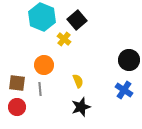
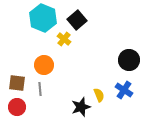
cyan hexagon: moved 1 px right, 1 px down
yellow semicircle: moved 21 px right, 14 px down
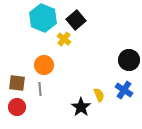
black square: moved 1 px left
black star: rotated 18 degrees counterclockwise
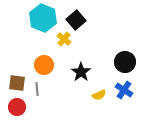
black circle: moved 4 px left, 2 px down
gray line: moved 3 px left
yellow semicircle: rotated 88 degrees clockwise
black star: moved 35 px up
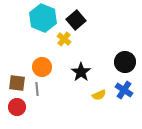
orange circle: moved 2 px left, 2 px down
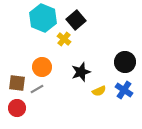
black star: rotated 18 degrees clockwise
gray line: rotated 64 degrees clockwise
yellow semicircle: moved 4 px up
red circle: moved 1 px down
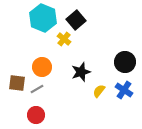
yellow semicircle: rotated 152 degrees clockwise
red circle: moved 19 px right, 7 px down
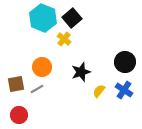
black square: moved 4 px left, 2 px up
brown square: moved 1 px left, 1 px down; rotated 18 degrees counterclockwise
red circle: moved 17 px left
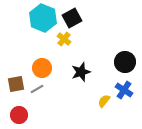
black square: rotated 12 degrees clockwise
orange circle: moved 1 px down
yellow semicircle: moved 5 px right, 10 px down
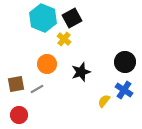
orange circle: moved 5 px right, 4 px up
